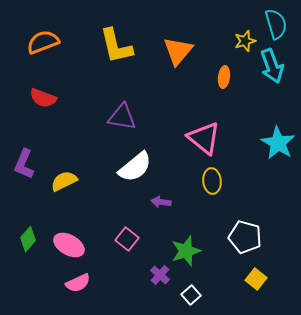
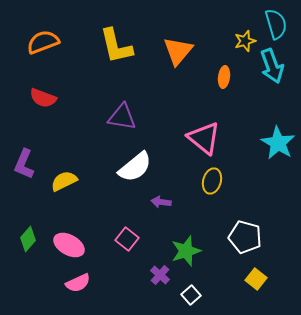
yellow ellipse: rotated 20 degrees clockwise
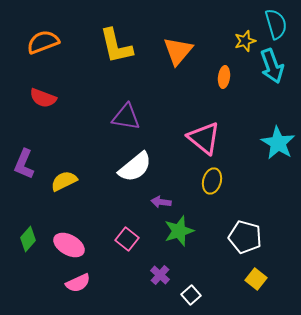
purple triangle: moved 4 px right
green star: moved 7 px left, 20 px up
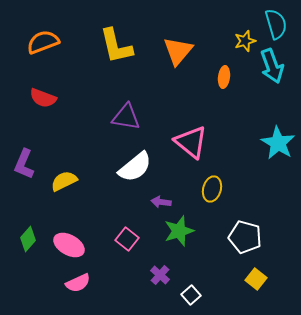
pink triangle: moved 13 px left, 4 px down
yellow ellipse: moved 8 px down
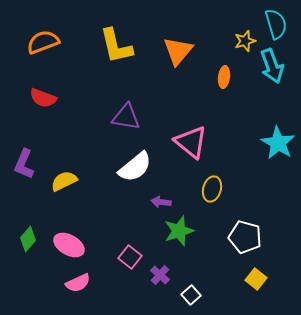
pink square: moved 3 px right, 18 px down
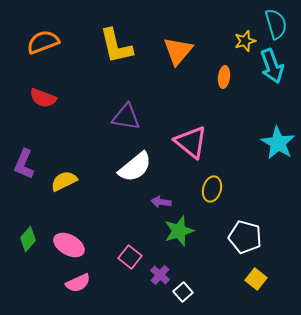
white square: moved 8 px left, 3 px up
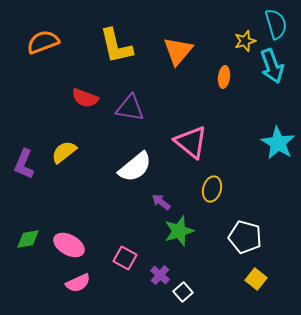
red semicircle: moved 42 px right
purple triangle: moved 4 px right, 9 px up
yellow semicircle: moved 29 px up; rotated 12 degrees counterclockwise
purple arrow: rotated 30 degrees clockwise
green diamond: rotated 40 degrees clockwise
pink square: moved 5 px left, 1 px down; rotated 10 degrees counterclockwise
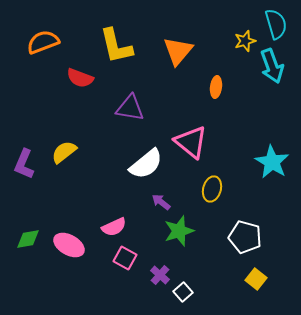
orange ellipse: moved 8 px left, 10 px down
red semicircle: moved 5 px left, 20 px up
cyan star: moved 6 px left, 19 px down
white semicircle: moved 11 px right, 3 px up
pink semicircle: moved 36 px right, 56 px up
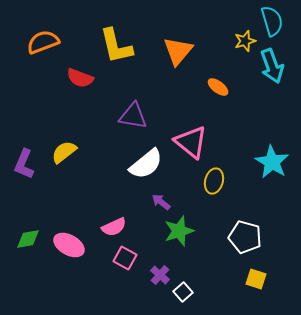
cyan semicircle: moved 4 px left, 3 px up
orange ellipse: moved 2 px right; rotated 60 degrees counterclockwise
purple triangle: moved 3 px right, 8 px down
yellow ellipse: moved 2 px right, 8 px up
yellow square: rotated 20 degrees counterclockwise
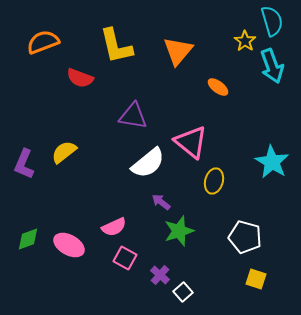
yellow star: rotated 20 degrees counterclockwise
white semicircle: moved 2 px right, 1 px up
green diamond: rotated 10 degrees counterclockwise
